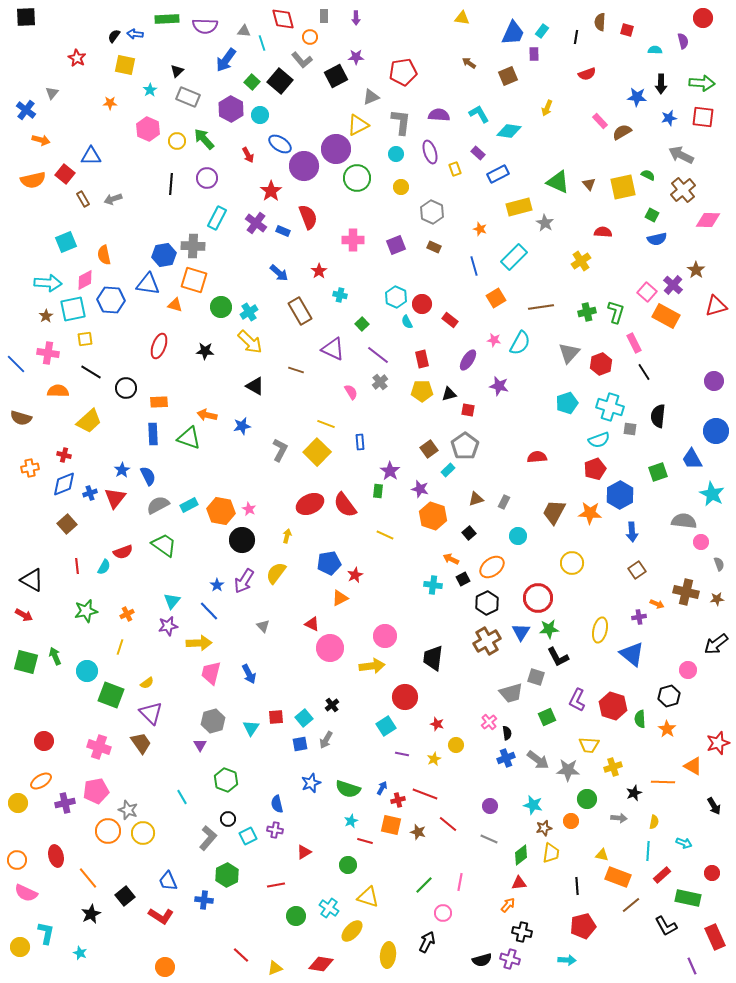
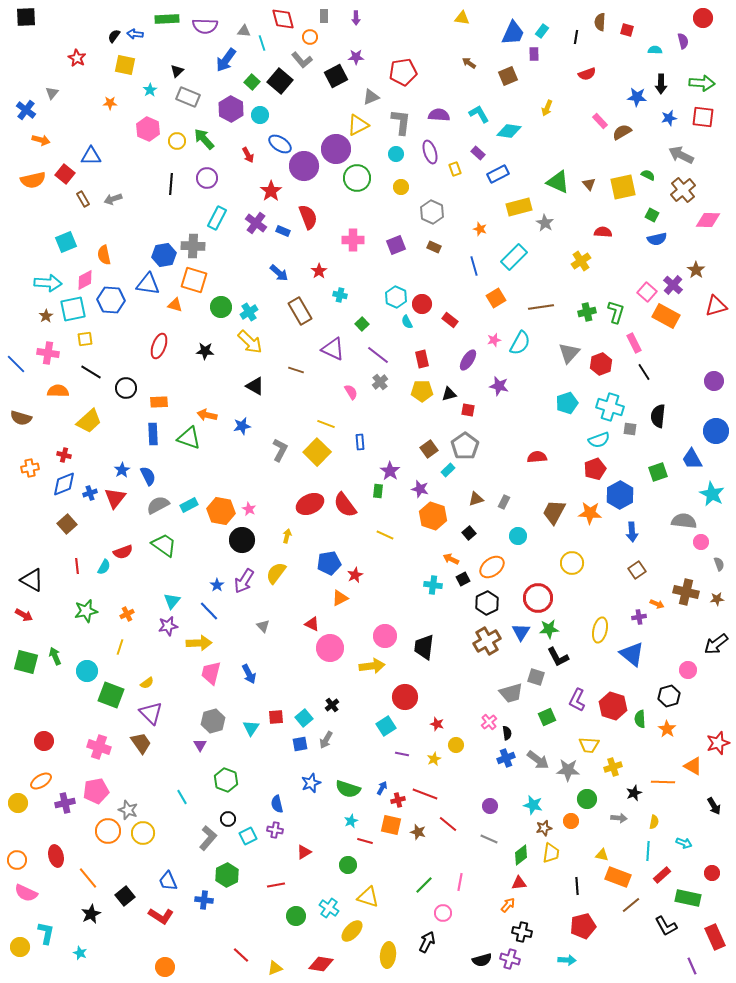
pink star at (494, 340): rotated 24 degrees counterclockwise
black trapezoid at (433, 658): moved 9 px left, 11 px up
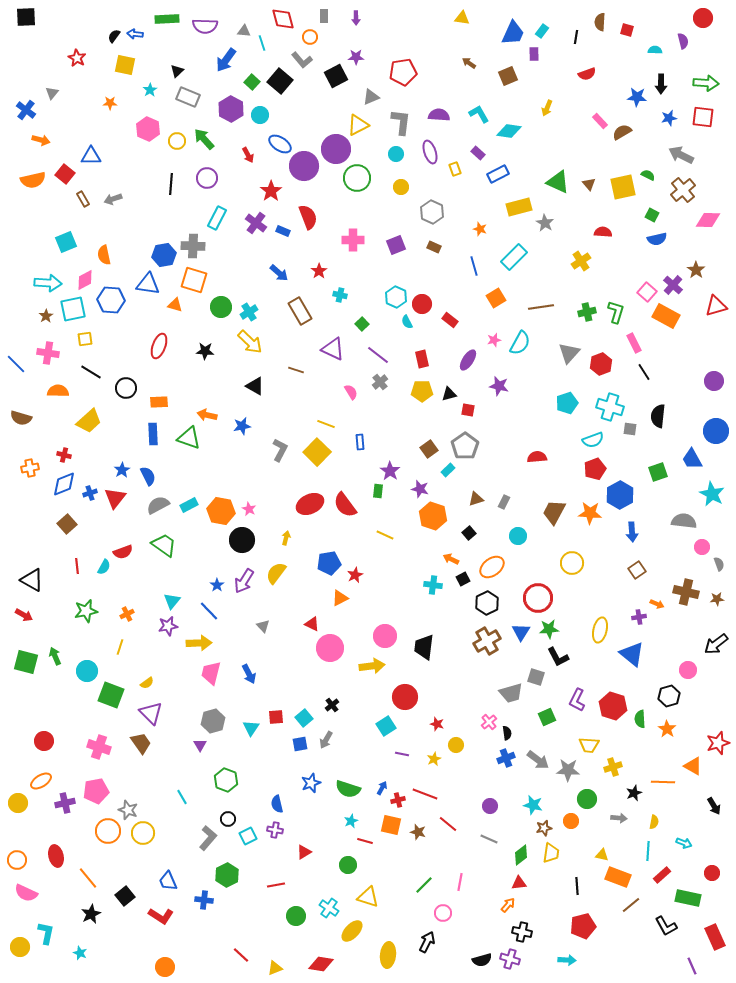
green arrow at (702, 83): moved 4 px right
cyan semicircle at (599, 440): moved 6 px left
yellow arrow at (287, 536): moved 1 px left, 2 px down
pink circle at (701, 542): moved 1 px right, 5 px down
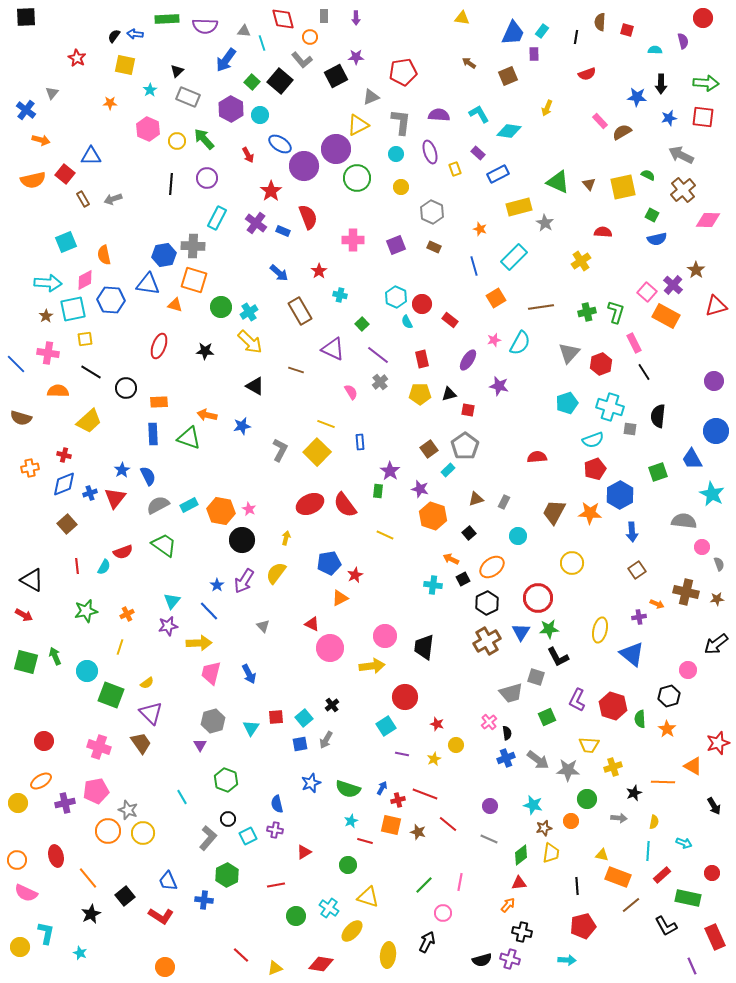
yellow pentagon at (422, 391): moved 2 px left, 3 px down
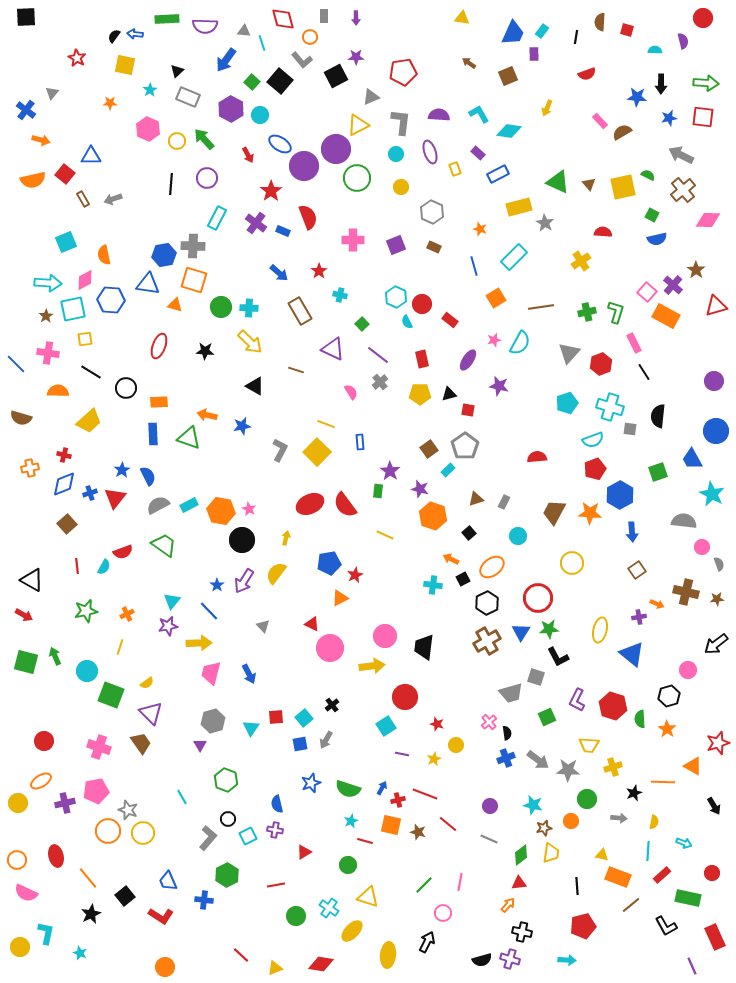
cyan cross at (249, 312): moved 4 px up; rotated 36 degrees clockwise
